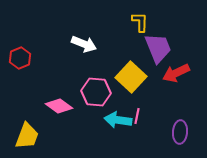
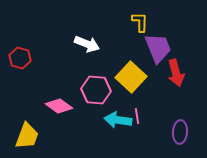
white arrow: moved 3 px right
red hexagon: rotated 20 degrees counterclockwise
red arrow: rotated 80 degrees counterclockwise
pink hexagon: moved 2 px up
pink line: rotated 21 degrees counterclockwise
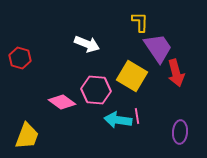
purple trapezoid: rotated 12 degrees counterclockwise
yellow square: moved 1 px right, 1 px up; rotated 12 degrees counterclockwise
pink diamond: moved 3 px right, 4 px up
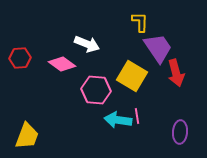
red hexagon: rotated 20 degrees counterclockwise
pink diamond: moved 38 px up
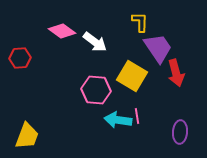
white arrow: moved 8 px right, 2 px up; rotated 15 degrees clockwise
pink diamond: moved 33 px up
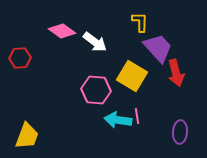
purple trapezoid: rotated 8 degrees counterclockwise
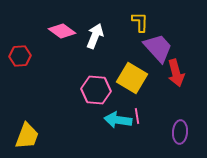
white arrow: moved 6 px up; rotated 105 degrees counterclockwise
red hexagon: moved 2 px up
yellow square: moved 2 px down
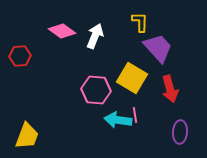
red arrow: moved 6 px left, 16 px down
pink line: moved 2 px left, 1 px up
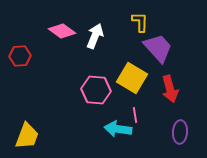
cyan arrow: moved 9 px down
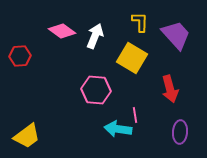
purple trapezoid: moved 18 px right, 13 px up
yellow square: moved 20 px up
yellow trapezoid: rotated 32 degrees clockwise
